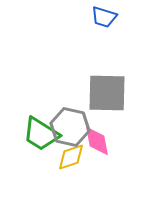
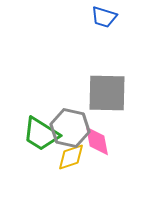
gray hexagon: moved 1 px down
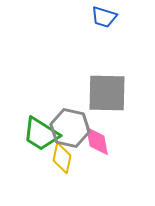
yellow diamond: moved 9 px left, 1 px down; rotated 60 degrees counterclockwise
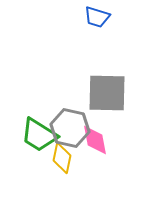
blue trapezoid: moved 7 px left
green trapezoid: moved 2 px left, 1 px down
pink diamond: moved 2 px left, 1 px up
